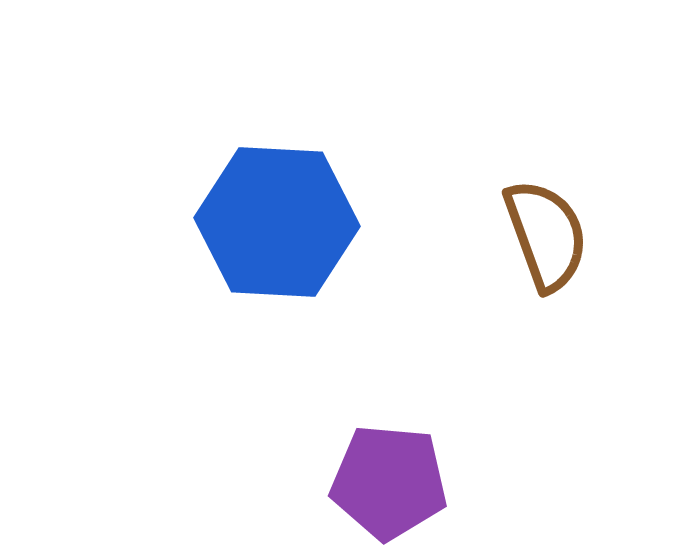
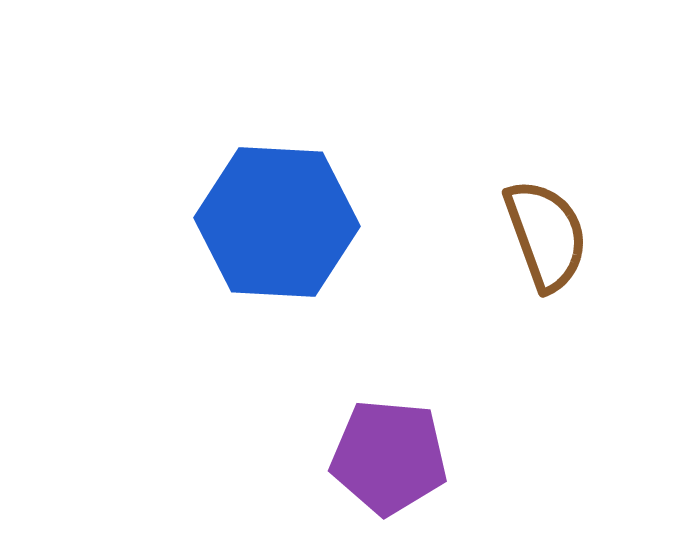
purple pentagon: moved 25 px up
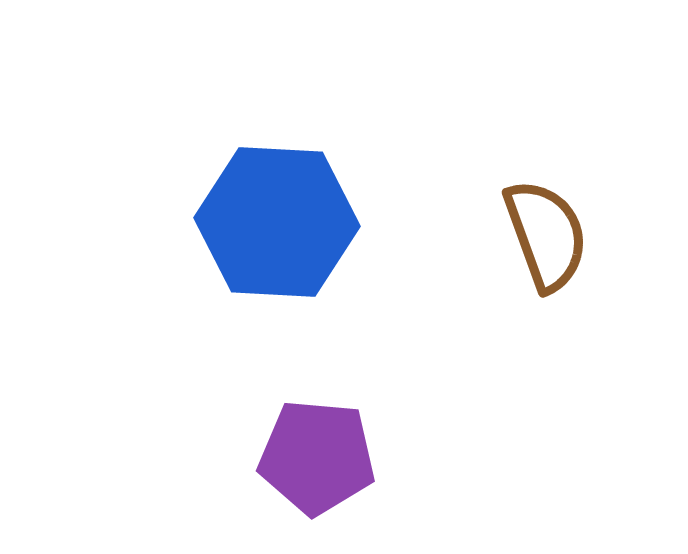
purple pentagon: moved 72 px left
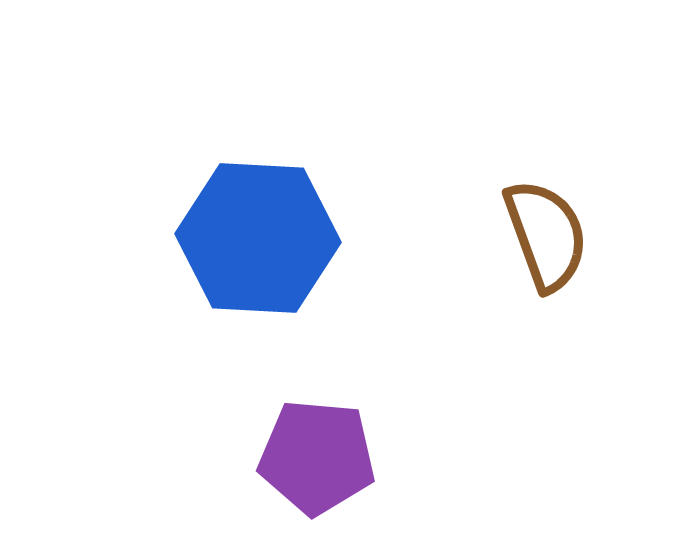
blue hexagon: moved 19 px left, 16 px down
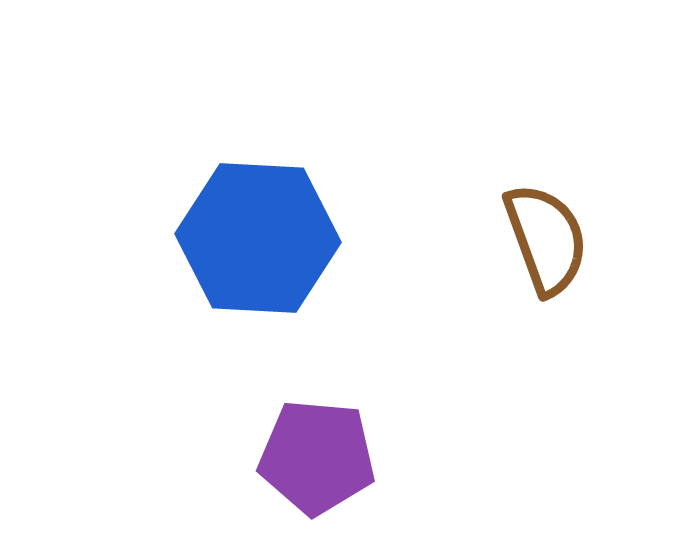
brown semicircle: moved 4 px down
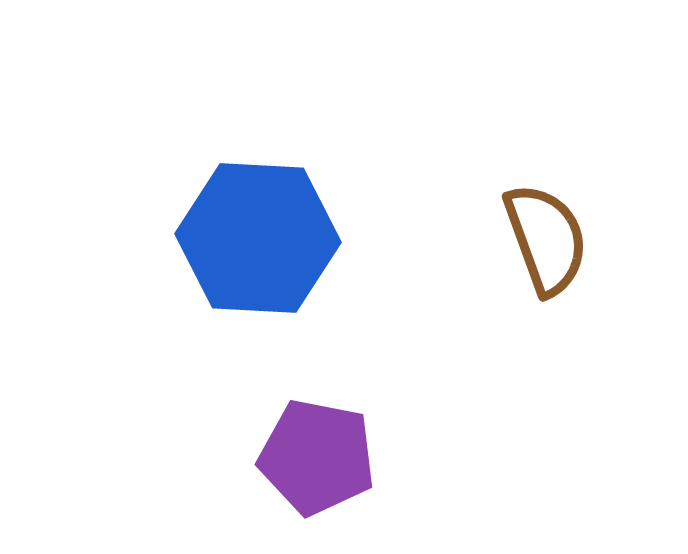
purple pentagon: rotated 6 degrees clockwise
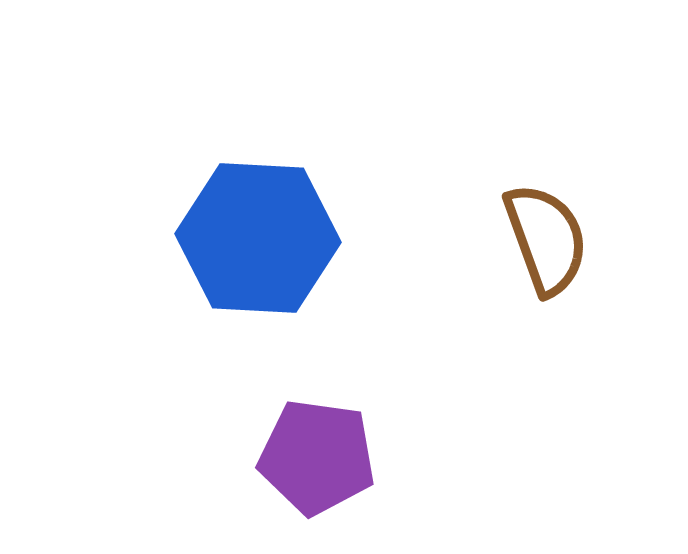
purple pentagon: rotated 3 degrees counterclockwise
